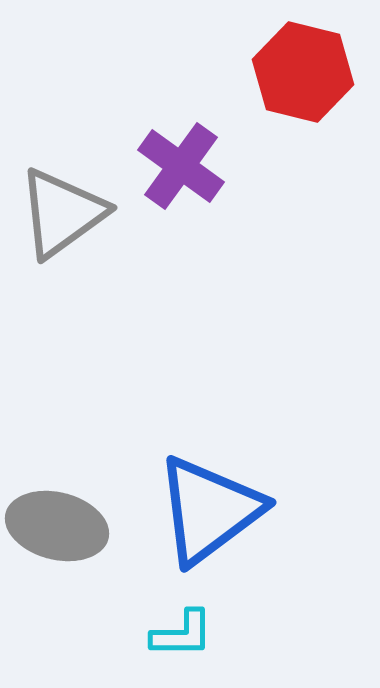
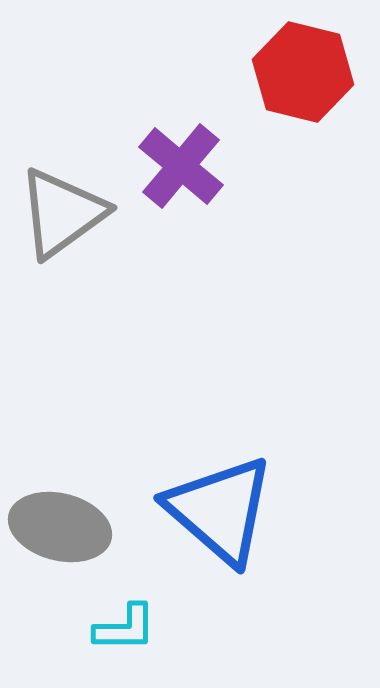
purple cross: rotated 4 degrees clockwise
blue triangle: moved 11 px right; rotated 42 degrees counterclockwise
gray ellipse: moved 3 px right, 1 px down
cyan L-shape: moved 57 px left, 6 px up
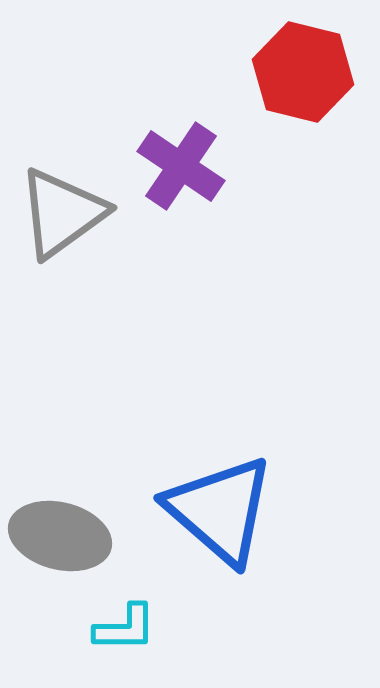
purple cross: rotated 6 degrees counterclockwise
gray ellipse: moved 9 px down
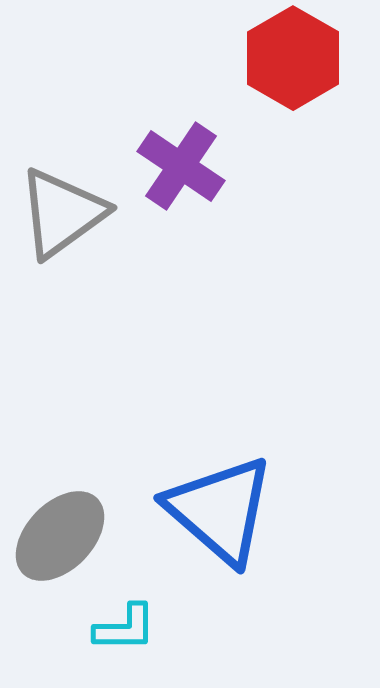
red hexagon: moved 10 px left, 14 px up; rotated 16 degrees clockwise
gray ellipse: rotated 60 degrees counterclockwise
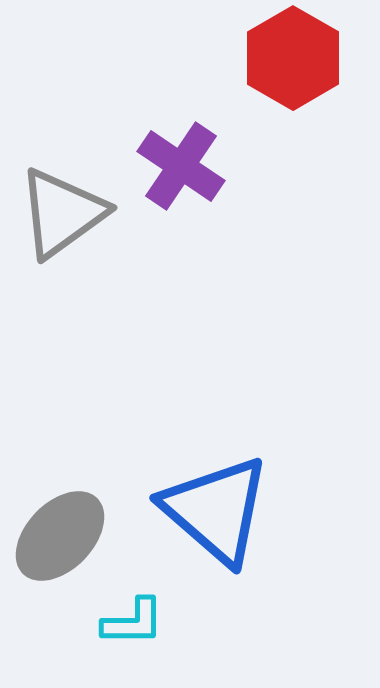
blue triangle: moved 4 px left
cyan L-shape: moved 8 px right, 6 px up
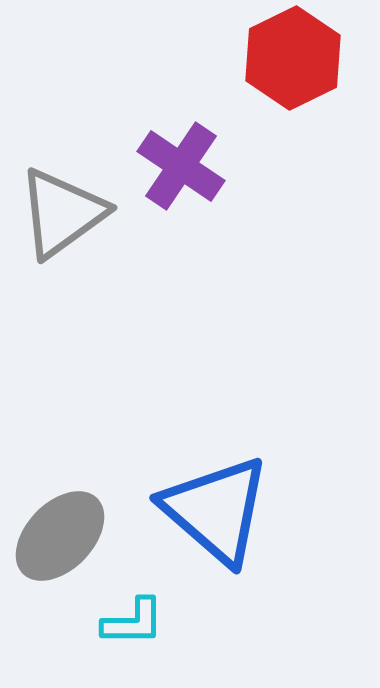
red hexagon: rotated 4 degrees clockwise
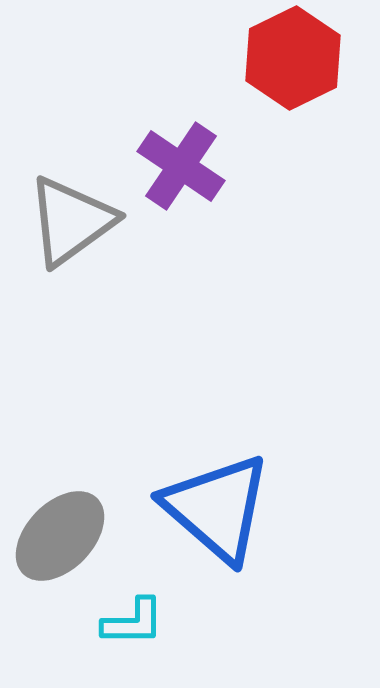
gray triangle: moved 9 px right, 8 px down
blue triangle: moved 1 px right, 2 px up
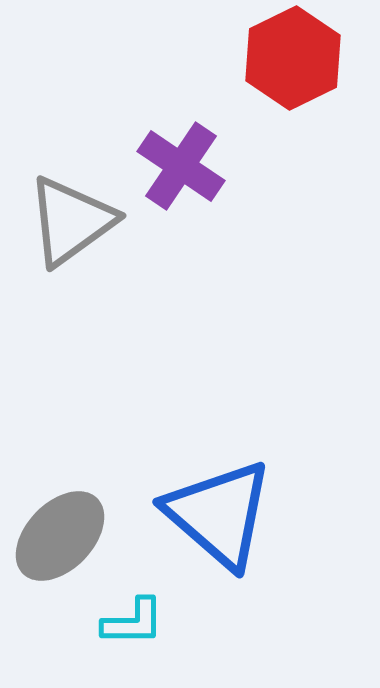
blue triangle: moved 2 px right, 6 px down
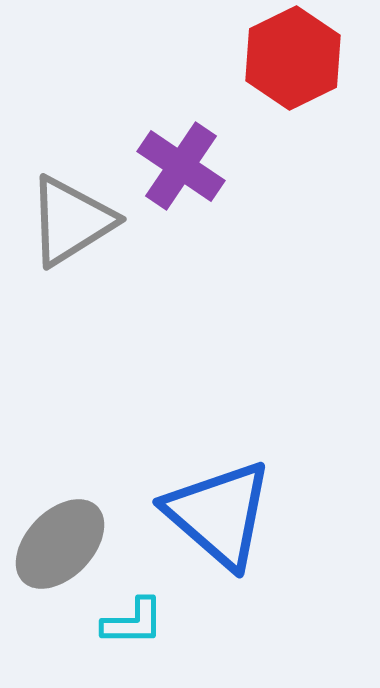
gray triangle: rotated 4 degrees clockwise
gray ellipse: moved 8 px down
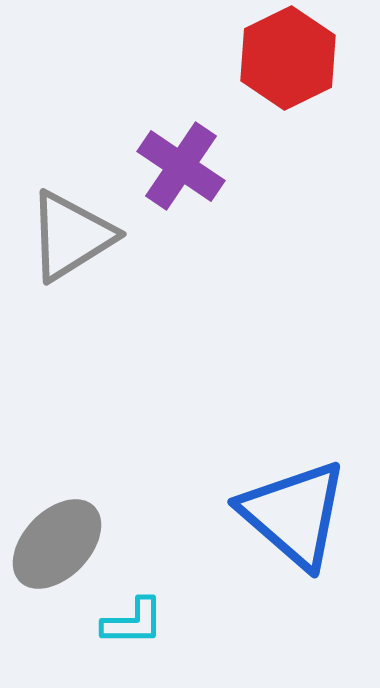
red hexagon: moved 5 px left
gray triangle: moved 15 px down
blue triangle: moved 75 px right
gray ellipse: moved 3 px left
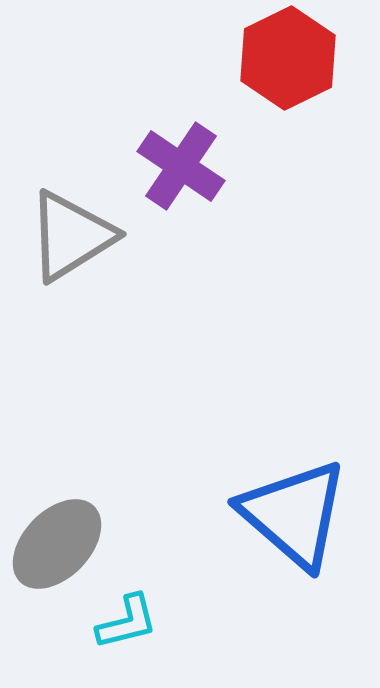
cyan L-shape: moved 6 px left; rotated 14 degrees counterclockwise
